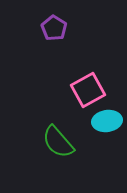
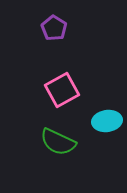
pink square: moved 26 px left
green semicircle: rotated 24 degrees counterclockwise
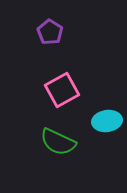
purple pentagon: moved 4 px left, 4 px down
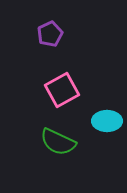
purple pentagon: moved 2 px down; rotated 15 degrees clockwise
cyan ellipse: rotated 8 degrees clockwise
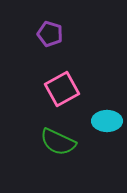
purple pentagon: rotated 30 degrees counterclockwise
pink square: moved 1 px up
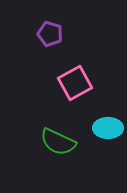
pink square: moved 13 px right, 6 px up
cyan ellipse: moved 1 px right, 7 px down
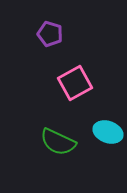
cyan ellipse: moved 4 px down; rotated 20 degrees clockwise
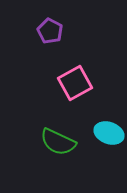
purple pentagon: moved 3 px up; rotated 10 degrees clockwise
cyan ellipse: moved 1 px right, 1 px down
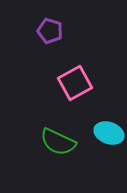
purple pentagon: rotated 10 degrees counterclockwise
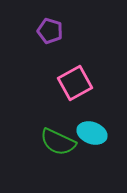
cyan ellipse: moved 17 px left
